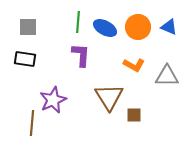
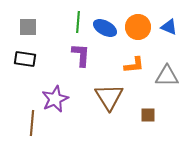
orange L-shape: rotated 35 degrees counterclockwise
purple star: moved 2 px right, 1 px up
brown square: moved 14 px right
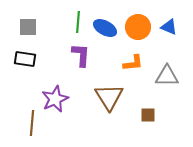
orange L-shape: moved 1 px left, 2 px up
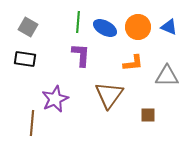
gray square: rotated 30 degrees clockwise
brown triangle: moved 2 px up; rotated 8 degrees clockwise
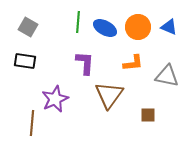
purple L-shape: moved 4 px right, 8 px down
black rectangle: moved 2 px down
gray triangle: rotated 10 degrees clockwise
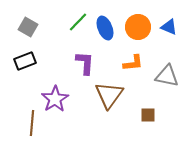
green line: rotated 40 degrees clockwise
blue ellipse: rotated 40 degrees clockwise
black rectangle: rotated 30 degrees counterclockwise
purple star: rotated 8 degrees counterclockwise
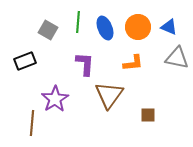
green line: rotated 40 degrees counterclockwise
gray square: moved 20 px right, 3 px down
purple L-shape: moved 1 px down
gray triangle: moved 10 px right, 18 px up
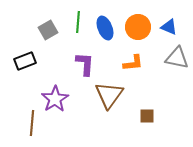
gray square: rotated 30 degrees clockwise
brown square: moved 1 px left, 1 px down
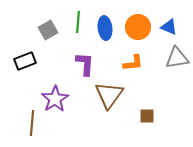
blue ellipse: rotated 15 degrees clockwise
gray triangle: rotated 20 degrees counterclockwise
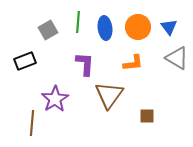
blue triangle: rotated 30 degrees clockwise
gray triangle: rotated 40 degrees clockwise
